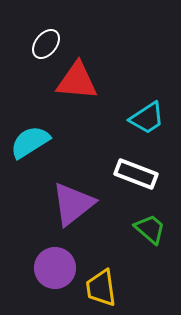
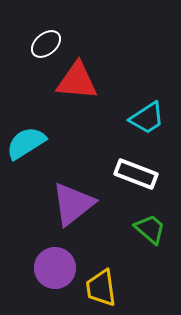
white ellipse: rotated 12 degrees clockwise
cyan semicircle: moved 4 px left, 1 px down
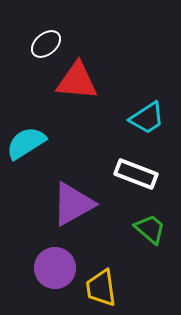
purple triangle: rotated 9 degrees clockwise
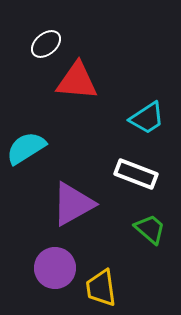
cyan semicircle: moved 5 px down
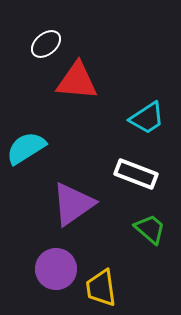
purple triangle: rotated 6 degrees counterclockwise
purple circle: moved 1 px right, 1 px down
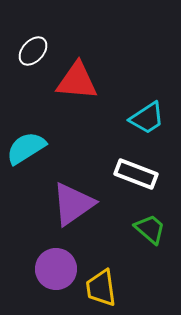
white ellipse: moved 13 px left, 7 px down; rotated 8 degrees counterclockwise
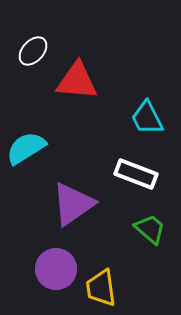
cyan trapezoid: rotated 96 degrees clockwise
